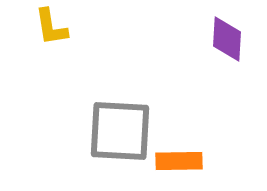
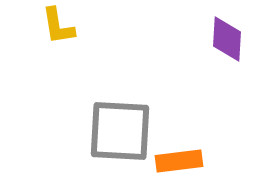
yellow L-shape: moved 7 px right, 1 px up
orange rectangle: rotated 6 degrees counterclockwise
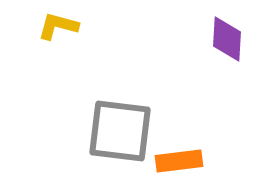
yellow L-shape: rotated 114 degrees clockwise
gray square: rotated 4 degrees clockwise
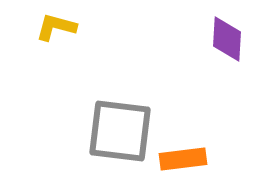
yellow L-shape: moved 2 px left, 1 px down
orange rectangle: moved 4 px right, 2 px up
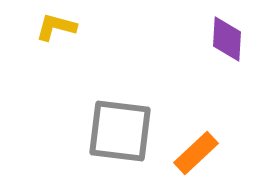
orange rectangle: moved 13 px right, 6 px up; rotated 36 degrees counterclockwise
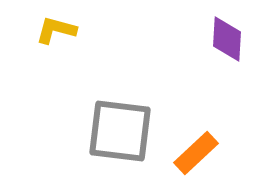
yellow L-shape: moved 3 px down
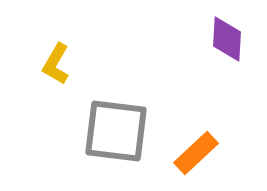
yellow L-shape: moved 34 px down; rotated 75 degrees counterclockwise
gray square: moved 4 px left
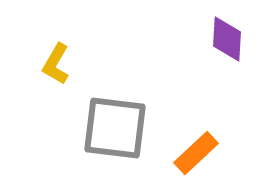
gray square: moved 1 px left, 3 px up
